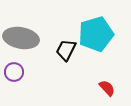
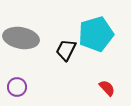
purple circle: moved 3 px right, 15 px down
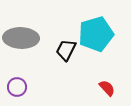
gray ellipse: rotated 8 degrees counterclockwise
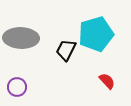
red semicircle: moved 7 px up
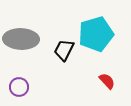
gray ellipse: moved 1 px down
black trapezoid: moved 2 px left
purple circle: moved 2 px right
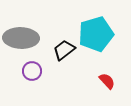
gray ellipse: moved 1 px up
black trapezoid: rotated 25 degrees clockwise
purple circle: moved 13 px right, 16 px up
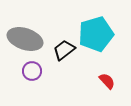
gray ellipse: moved 4 px right, 1 px down; rotated 16 degrees clockwise
